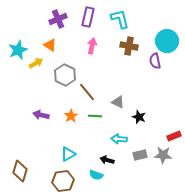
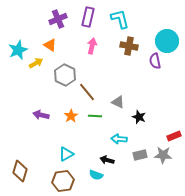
cyan triangle: moved 2 px left
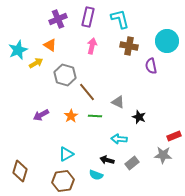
purple semicircle: moved 4 px left, 5 px down
gray hexagon: rotated 10 degrees counterclockwise
purple arrow: rotated 42 degrees counterclockwise
gray rectangle: moved 8 px left, 8 px down; rotated 24 degrees counterclockwise
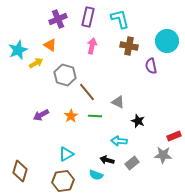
black star: moved 1 px left, 4 px down
cyan arrow: moved 2 px down
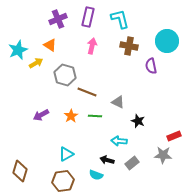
brown line: rotated 30 degrees counterclockwise
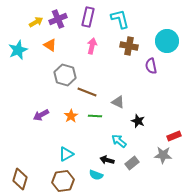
yellow arrow: moved 41 px up
cyan arrow: rotated 35 degrees clockwise
brown diamond: moved 8 px down
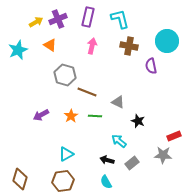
cyan semicircle: moved 10 px right, 7 px down; rotated 40 degrees clockwise
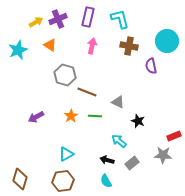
purple arrow: moved 5 px left, 2 px down
cyan semicircle: moved 1 px up
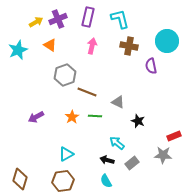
gray hexagon: rotated 25 degrees clockwise
orange star: moved 1 px right, 1 px down
cyan arrow: moved 2 px left, 2 px down
